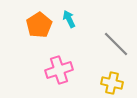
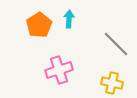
cyan arrow: rotated 30 degrees clockwise
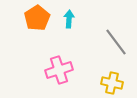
orange pentagon: moved 2 px left, 7 px up
gray line: moved 2 px up; rotated 8 degrees clockwise
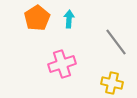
pink cross: moved 3 px right, 6 px up
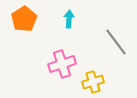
orange pentagon: moved 13 px left, 1 px down
yellow cross: moved 19 px left, 1 px up; rotated 30 degrees counterclockwise
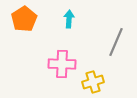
gray line: rotated 60 degrees clockwise
pink cross: rotated 20 degrees clockwise
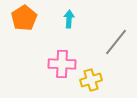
orange pentagon: moved 1 px up
gray line: rotated 16 degrees clockwise
yellow cross: moved 2 px left, 2 px up
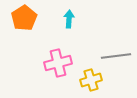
gray line: moved 14 px down; rotated 44 degrees clockwise
pink cross: moved 4 px left, 1 px up; rotated 16 degrees counterclockwise
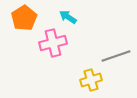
cyan arrow: moved 1 px left, 2 px up; rotated 60 degrees counterclockwise
gray line: rotated 12 degrees counterclockwise
pink cross: moved 5 px left, 20 px up
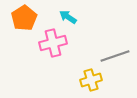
gray line: moved 1 px left
